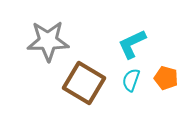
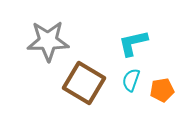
cyan L-shape: moved 1 px right, 1 px up; rotated 12 degrees clockwise
orange pentagon: moved 4 px left, 12 px down; rotated 25 degrees counterclockwise
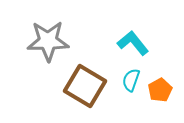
cyan L-shape: rotated 64 degrees clockwise
brown square: moved 1 px right, 3 px down
orange pentagon: moved 2 px left; rotated 20 degrees counterclockwise
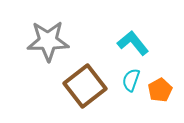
brown square: rotated 21 degrees clockwise
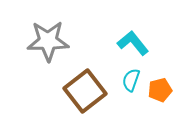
brown square: moved 5 px down
orange pentagon: rotated 15 degrees clockwise
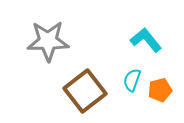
cyan L-shape: moved 13 px right, 3 px up
cyan semicircle: moved 1 px right
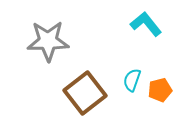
cyan L-shape: moved 16 px up
brown square: moved 2 px down
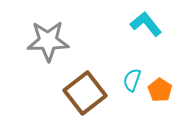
orange pentagon: rotated 25 degrees counterclockwise
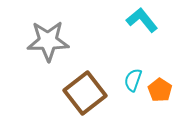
cyan L-shape: moved 4 px left, 4 px up
cyan semicircle: moved 1 px right
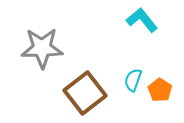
gray star: moved 6 px left, 7 px down
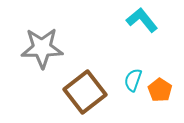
brown square: moved 1 px up
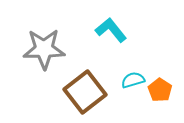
cyan L-shape: moved 31 px left, 10 px down
gray star: moved 2 px right, 1 px down
cyan semicircle: rotated 55 degrees clockwise
